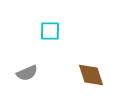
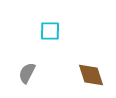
gray semicircle: rotated 140 degrees clockwise
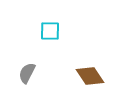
brown diamond: moved 1 px left, 1 px down; rotated 16 degrees counterclockwise
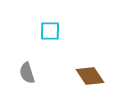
gray semicircle: rotated 45 degrees counterclockwise
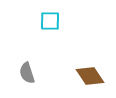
cyan square: moved 10 px up
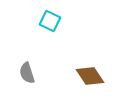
cyan square: rotated 25 degrees clockwise
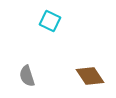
gray semicircle: moved 3 px down
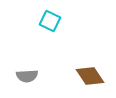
gray semicircle: rotated 75 degrees counterclockwise
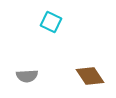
cyan square: moved 1 px right, 1 px down
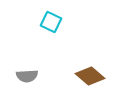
brown diamond: rotated 16 degrees counterclockwise
